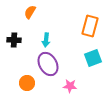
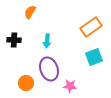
orange rectangle: moved 1 px right, 1 px down; rotated 40 degrees clockwise
cyan arrow: moved 1 px right, 1 px down
cyan square: moved 1 px right, 1 px up
purple ellipse: moved 1 px right, 5 px down; rotated 10 degrees clockwise
orange circle: moved 1 px left
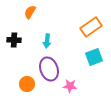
orange circle: moved 1 px right, 1 px down
